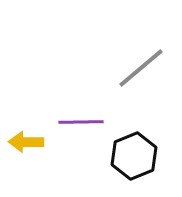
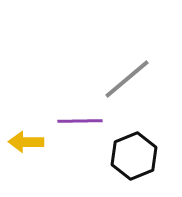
gray line: moved 14 px left, 11 px down
purple line: moved 1 px left, 1 px up
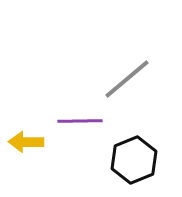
black hexagon: moved 4 px down
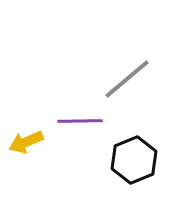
yellow arrow: rotated 24 degrees counterclockwise
